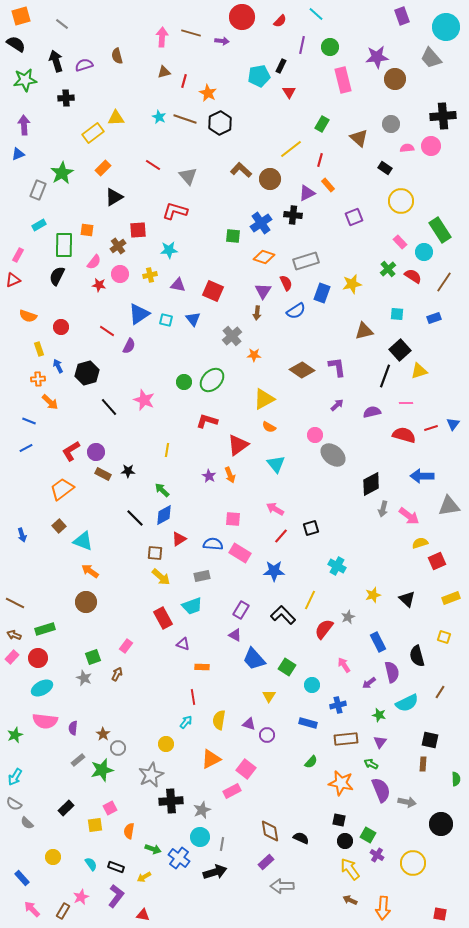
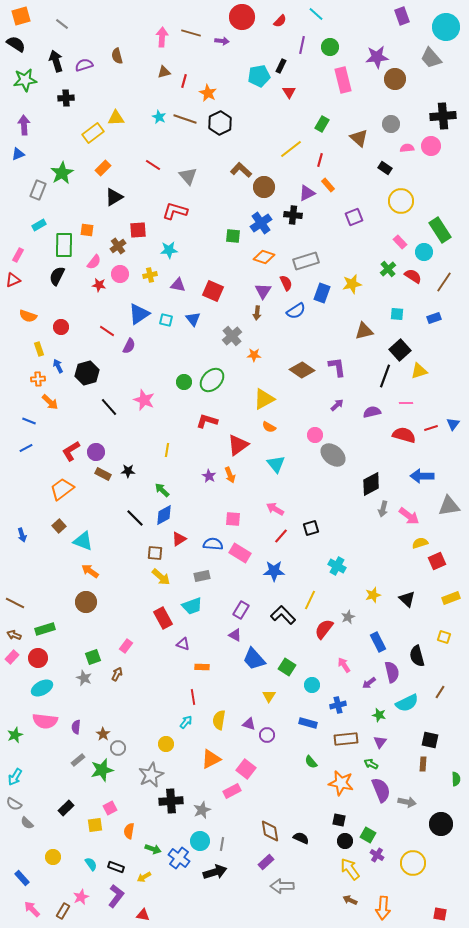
brown circle at (270, 179): moved 6 px left, 8 px down
purple semicircle at (73, 728): moved 3 px right, 1 px up
green semicircle at (311, 762): rotated 96 degrees clockwise
cyan circle at (200, 837): moved 4 px down
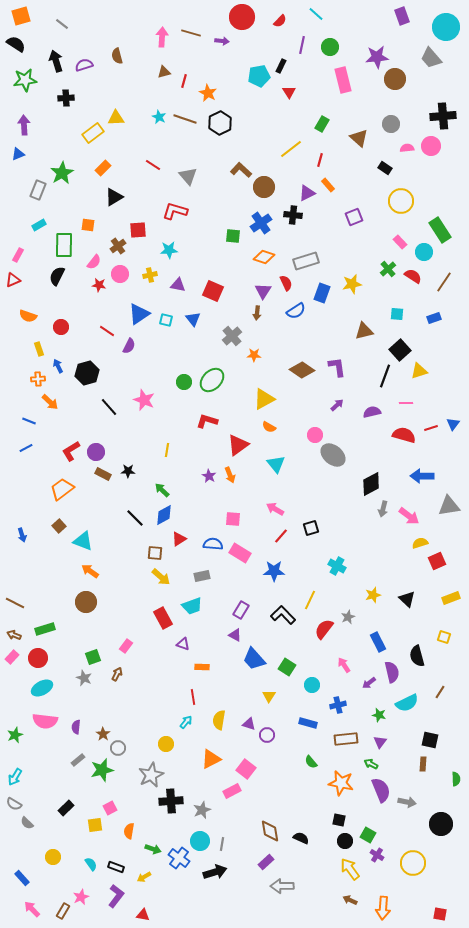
orange square at (87, 230): moved 1 px right, 5 px up
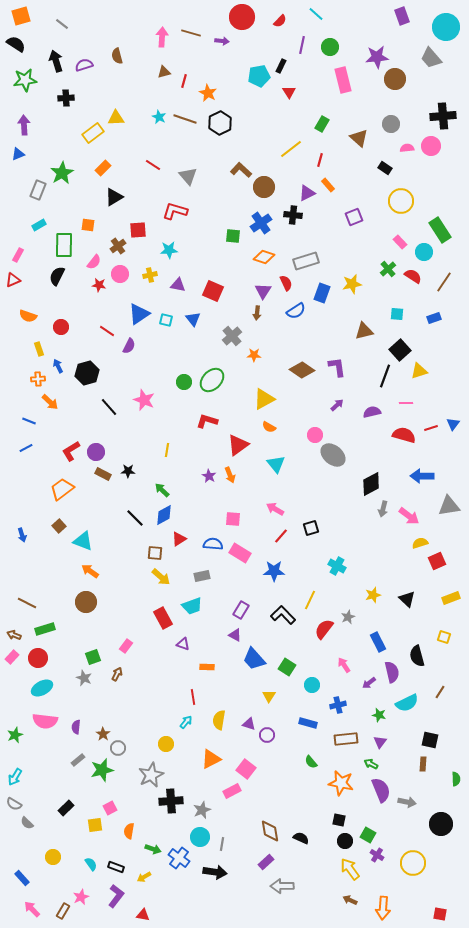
brown line at (15, 603): moved 12 px right
orange rectangle at (202, 667): moved 5 px right
cyan circle at (200, 841): moved 4 px up
black arrow at (215, 872): rotated 25 degrees clockwise
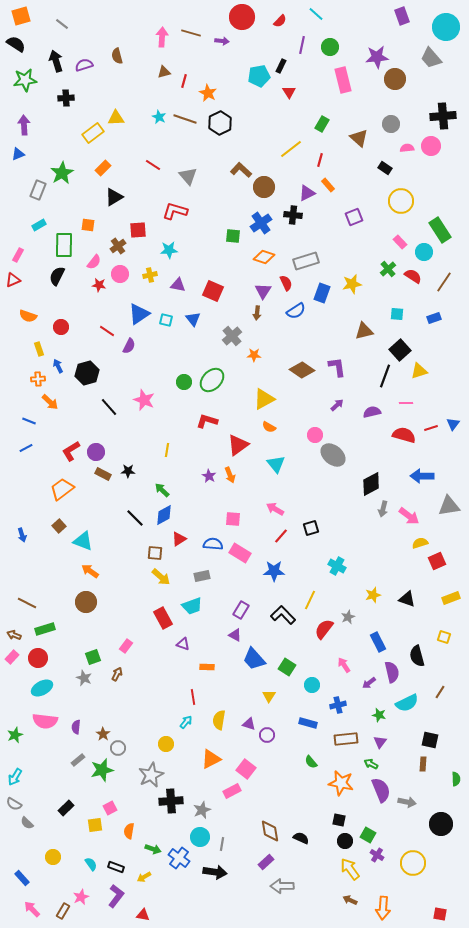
black triangle at (407, 599): rotated 24 degrees counterclockwise
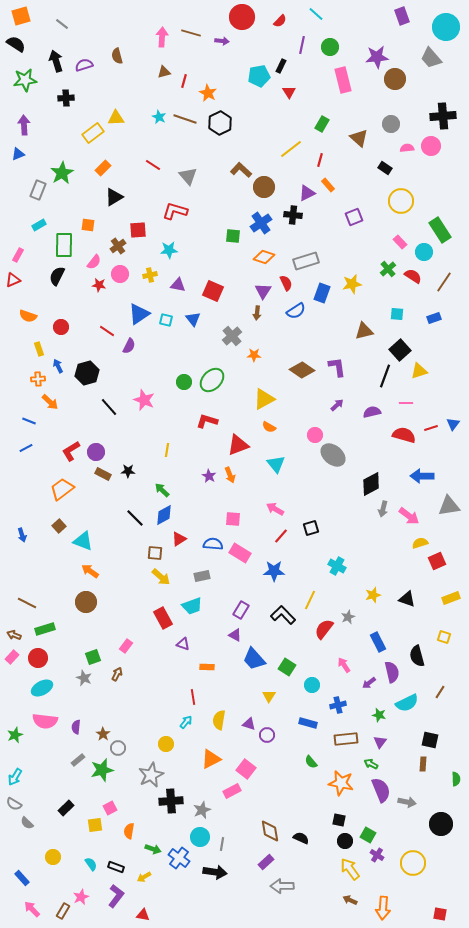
red triangle at (238, 445): rotated 15 degrees clockwise
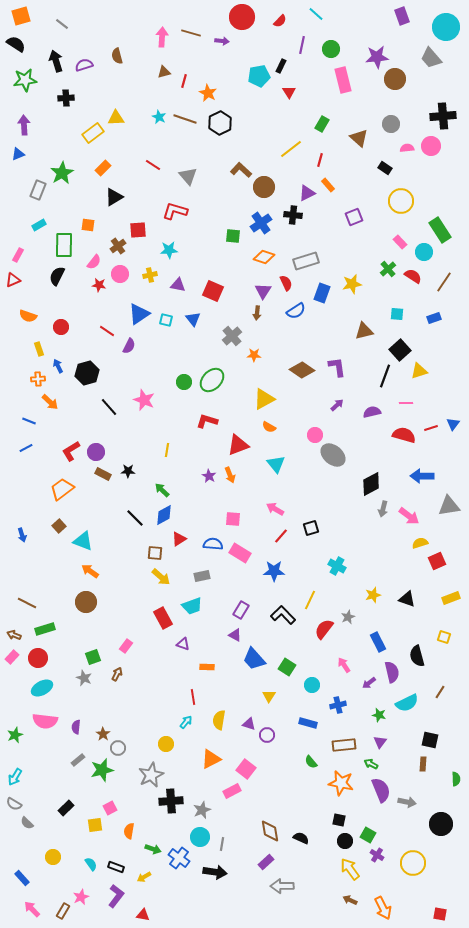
green circle at (330, 47): moved 1 px right, 2 px down
brown rectangle at (346, 739): moved 2 px left, 6 px down
orange arrow at (383, 908): rotated 30 degrees counterclockwise
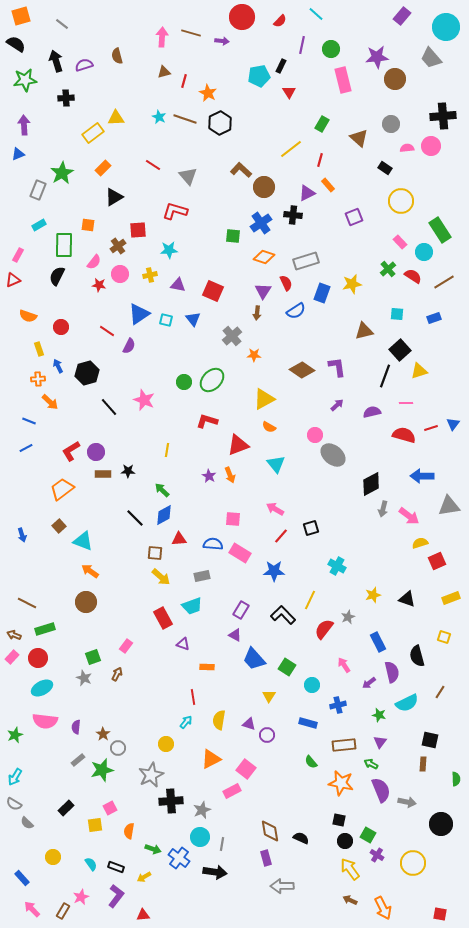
purple rectangle at (402, 16): rotated 60 degrees clockwise
brown line at (444, 282): rotated 25 degrees clockwise
brown rectangle at (103, 474): rotated 28 degrees counterclockwise
red triangle at (179, 539): rotated 28 degrees clockwise
purple rectangle at (266, 862): moved 4 px up; rotated 63 degrees counterclockwise
red triangle at (143, 915): rotated 16 degrees counterclockwise
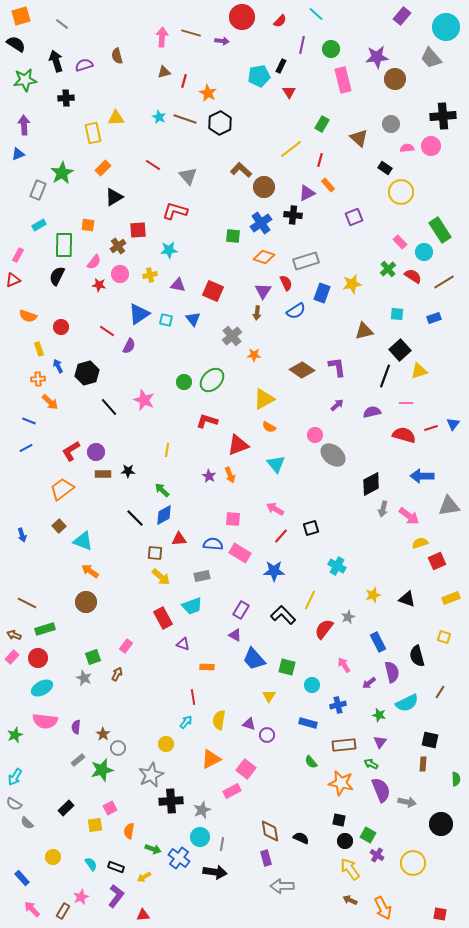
yellow rectangle at (93, 133): rotated 65 degrees counterclockwise
yellow circle at (401, 201): moved 9 px up
green square at (287, 667): rotated 18 degrees counterclockwise
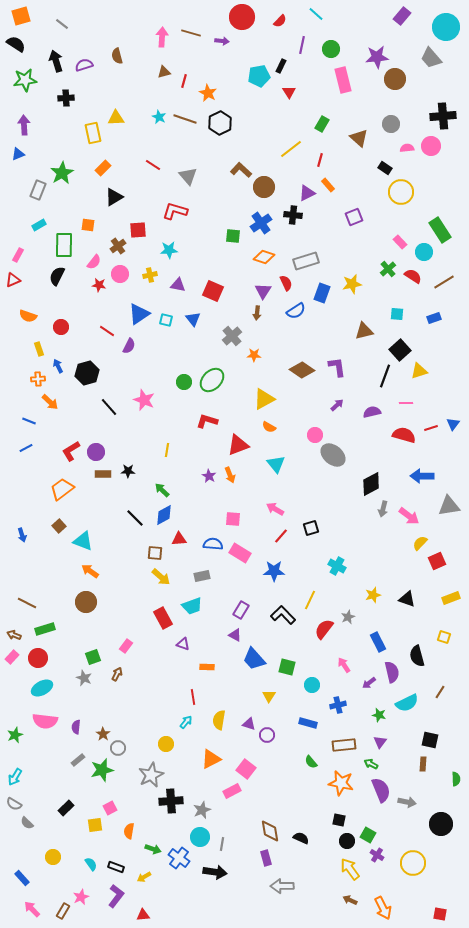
yellow semicircle at (420, 543): rotated 28 degrees counterclockwise
black circle at (345, 841): moved 2 px right
